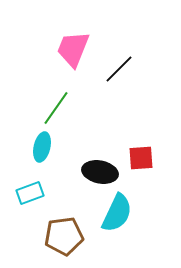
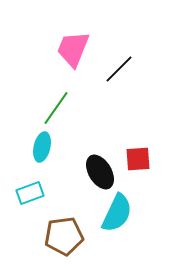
red square: moved 3 px left, 1 px down
black ellipse: rotated 48 degrees clockwise
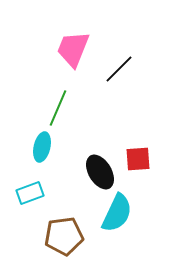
green line: moved 2 px right; rotated 12 degrees counterclockwise
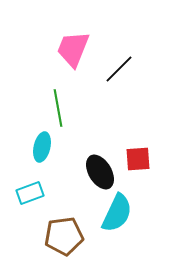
green line: rotated 33 degrees counterclockwise
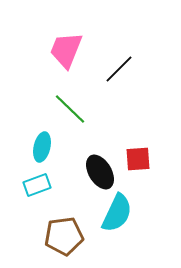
pink trapezoid: moved 7 px left, 1 px down
green line: moved 12 px right, 1 px down; rotated 36 degrees counterclockwise
cyan rectangle: moved 7 px right, 8 px up
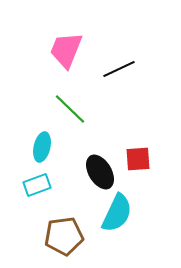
black line: rotated 20 degrees clockwise
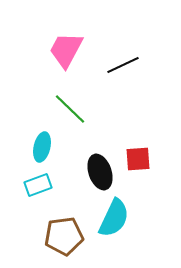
pink trapezoid: rotated 6 degrees clockwise
black line: moved 4 px right, 4 px up
black ellipse: rotated 12 degrees clockwise
cyan rectangle: moved 1 px right
cyan semicircle: moved 3 px left, 5 px down
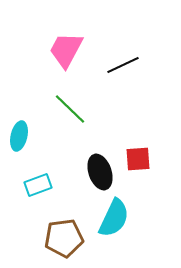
cyan ellipse: moved 23 px left, 11 px up
brown pentagon: moved 2 px down
